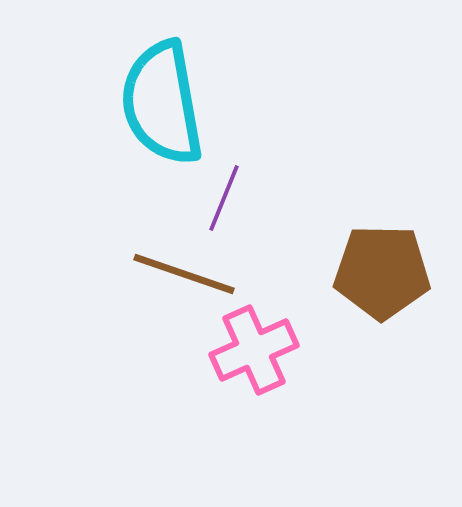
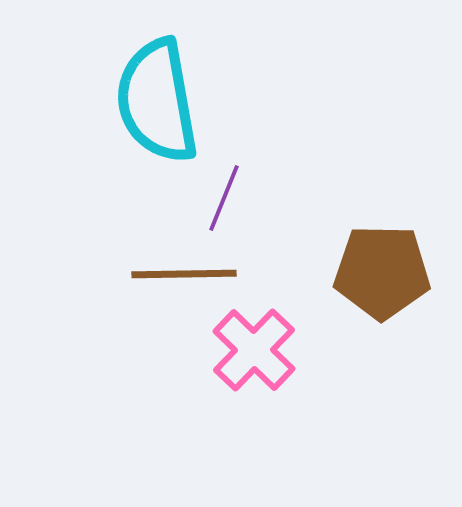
cyan semicircle: moved 5 px left, 2 px up
brown line: rotated 20 degrees counterclockwise
pink cross: rotated 22 degrees counterclockwise
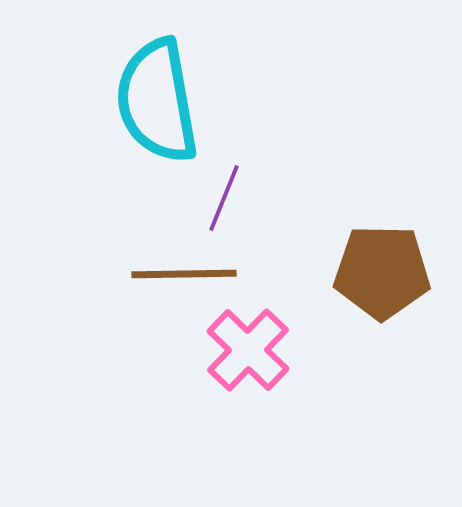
pink cross: moved 6 px left
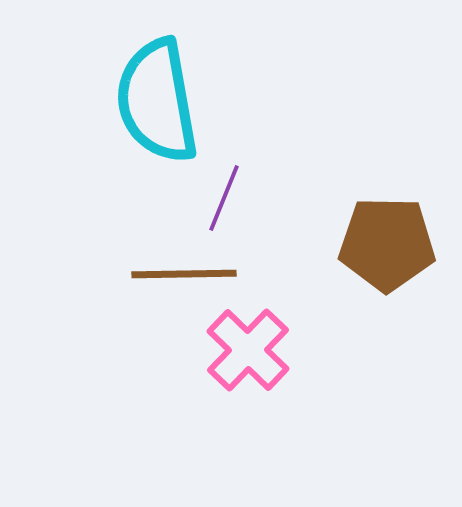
brown pentagon: moved 5 px right, 28 px up
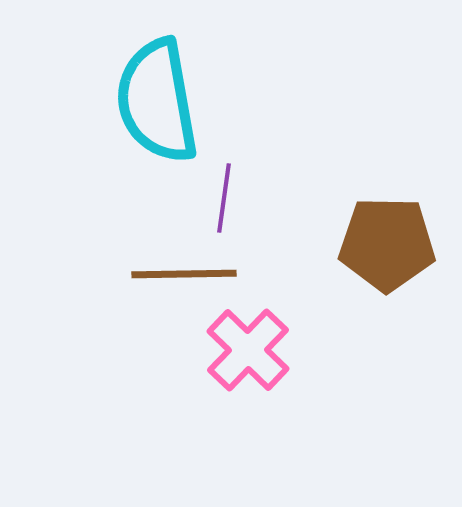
purple line: rotated 14 degrees counterclockwise
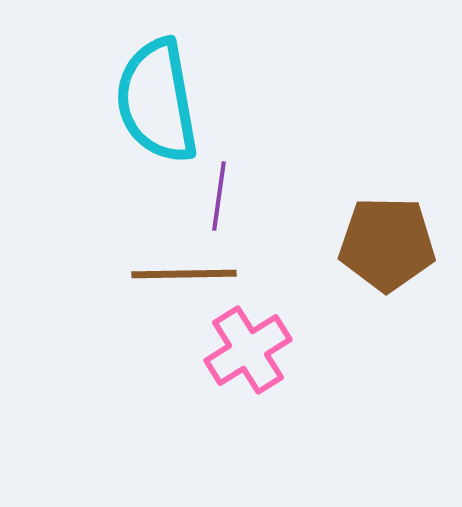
purple line: moved 5 px left, 2 px up
pink cross: rotated 14 degrees clockwise
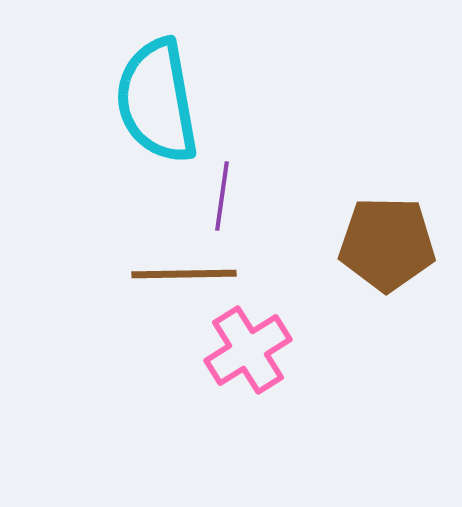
purple line: moved 3 px right
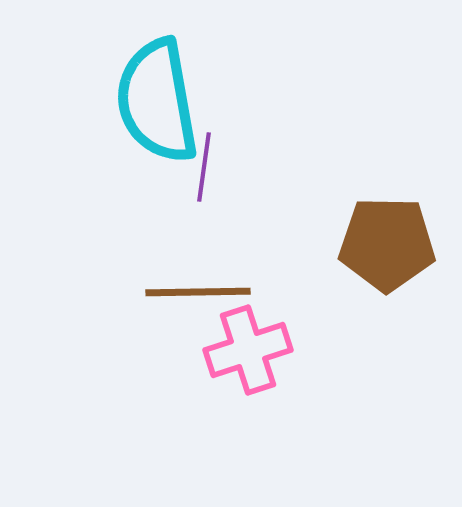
purple line: moved 18 px left, 29 px up
brown line: moved 14 px right, 18 px down
pink cross: rotated 14 degrees clockwise
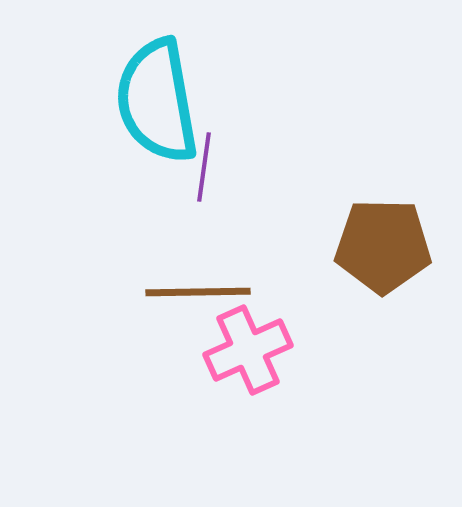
brown pentagon: moved 4 px left, 2 px down
pink cross: rotated 6 degrees counterclockwise
